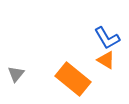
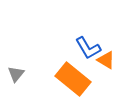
blue L-shape: moved 19 px left, 10 px down
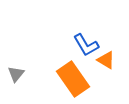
blue L-shape: moved 2 px left, 3 px up
orange rectangle: rotated 16 degrees clockwise
